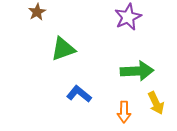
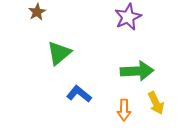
green triangle: moved 4 px left, 4 px down; rotated 20 degrees counterclockwise
orange arrow: moved 2 px up
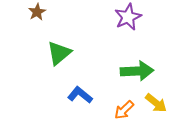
blue L-shape: moved 1 px right, 1 px down
yellow arrow: rotated 25 degrees counterclockwise
orange arrow: rotated 45 degrees clockwise
